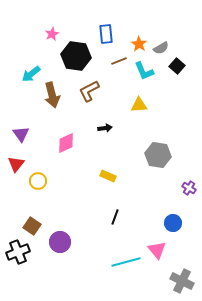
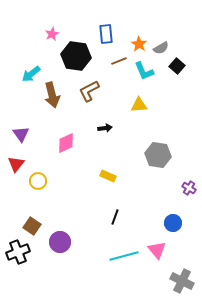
cyan line: moved 2 px left, 6 px up
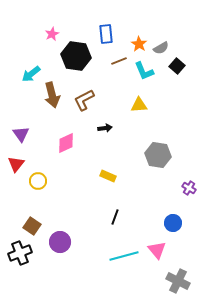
brown L-shape: moved 5 px left, 9 px down
black cross: moved 2 px right, 1 px down
gray cross: moved 4 px left
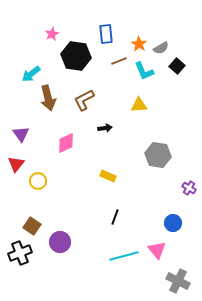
brown arrow: moved 4 px left, 3 px down
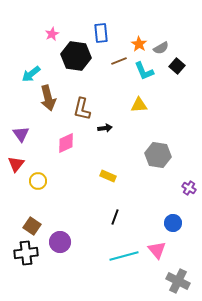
blue rectangle: moved 5 px left, 1 px up
brown L-shape: moved 2 px left, 9 px down; rotated 50 degrees counterclockwise
black cross: moved 6 px right; rotated 15 degrees clockwise
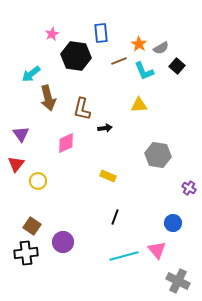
purple circle: moved 3 px right
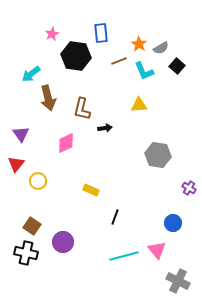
yellow rectangle: moved 17 px left, 14 px down
black cross: rotated 20 degrees clockwise
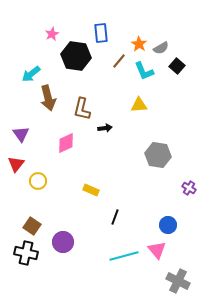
brown line: rotated 28 degrees counterclockwise
blue circle: moved 5 px left, 2 px down
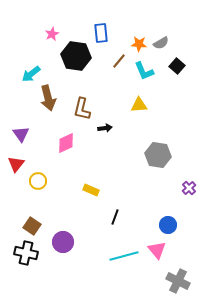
orange star: rotated 28 degrees counterclockwise
gray semicircle: moved 5 px up
purple cross: rotated 16 degrees clockwise
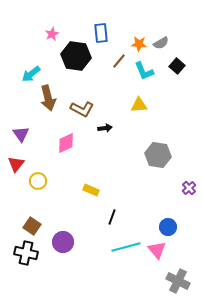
brown L-shape: rotated 75 degrees counterclockwise
black line: moved 3 px left
blue circle: moved 2 px down
cyan line: moved 2 px right, 9 px up
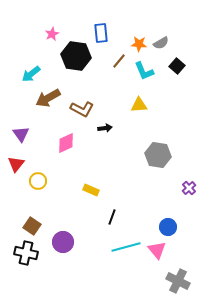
brown arrow: rotated 75 degrees clockwise
